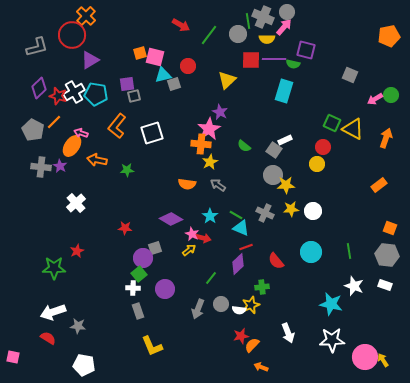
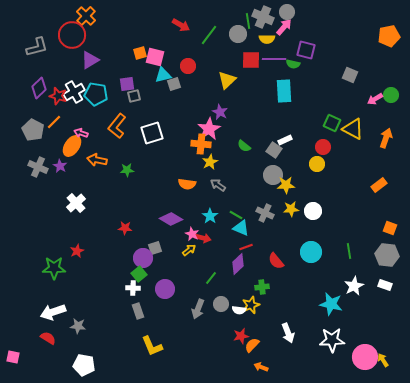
cyan rectangle at (284, 91): rotated 20 degrees counterclockwise
gray cross at (41, 167): moved 3 px left; rotated 18 degrees clockwise
white star at (354, 286): rotated 24 degrees clockwise
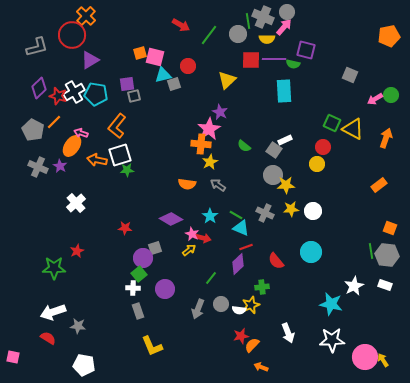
white square at (152, 133): moved 32 px left, 22 px down
green line at (349, 251): moved 22 px right
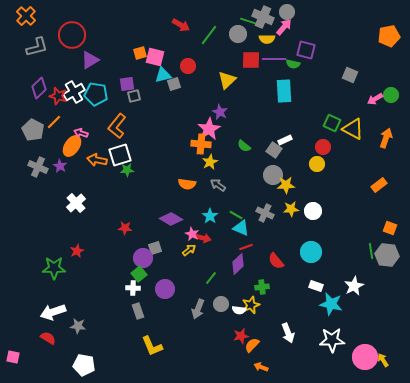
orange cross at (86, 16): moved 60 px left
green line at (248, 21): rotated 63 degrees counterclockwise
white rectangle at (385, 285): moved 69 px left, 1 px down
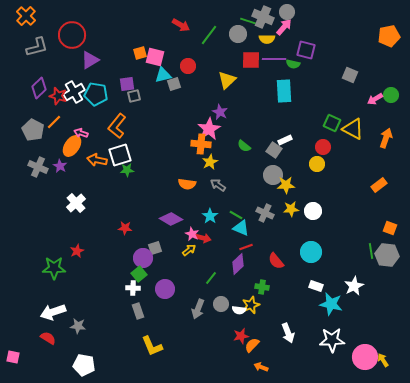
green cross at (262, 287): rotated 16 degrees clockwise
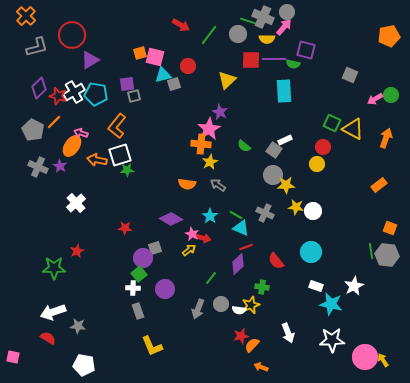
yellow star at (291, 209): moved 5 px right, 2 px up; rotated 14 degrees clockwise
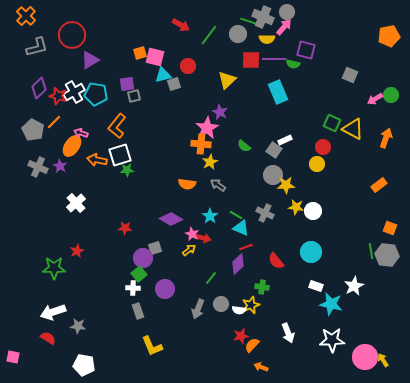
cyan rectangle at (284, 91): moved 6 px left, 1 px down; rotated 20 degrees counterclockwise
pink star at (209, 129): moved 2 px left, 1 px up
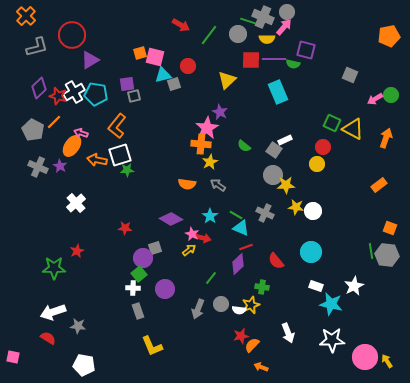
yellow arrow at (383, 360): moved 4 px right, 1 px down
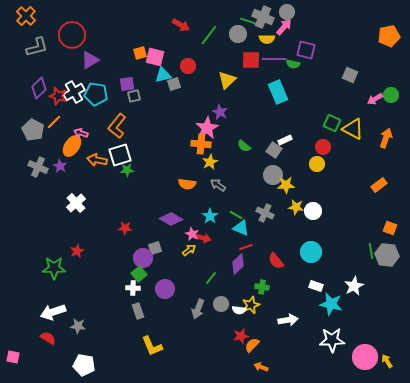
white arrow at (288, 333): moved 13 px up; rotated 78 degrees counterclockwise
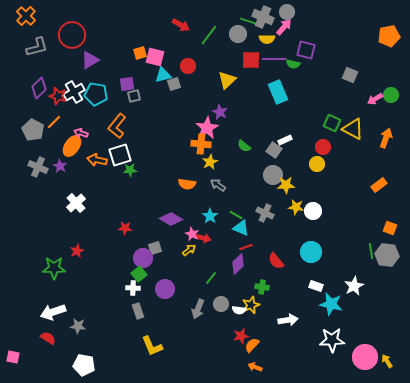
green star at (127, 170): moved 3 px right
orange arrow at (261, 367): moved 6 px left
